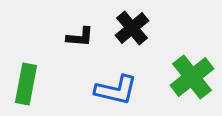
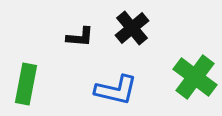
green cross: moved 3 px right; rotated 15 degrees counterclockwise
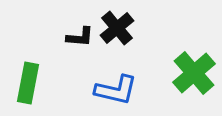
black cross: moved 15 px left
green cross: moved 1 px left, 4 px up; rotated 12 degrees clockwise
green rectangle: moved 2 px right, 1 px up
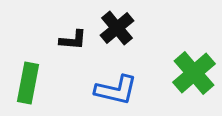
black L-shape: moved 7 px left, 3 px down
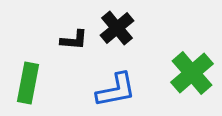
black L-shape: moved 1 px right
green cross: moved 2 px left
blue L-shape: rotated 24 degrees counterclockwise
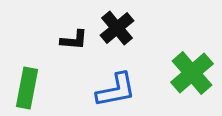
green rectangle: moved 1 px left, 5 px down
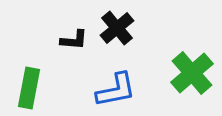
green rectangle: moved 2 px right
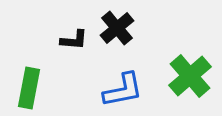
green cross: moved 2 px left, 3 px down
blue L-shape: moved 7 px right
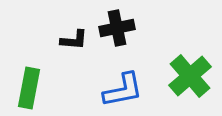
black cross: rotated 28 degrees clockwise
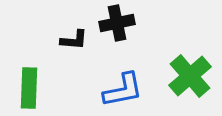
black cross: moved 5 px up
green rectangle: rotated 9 degrees counterclockwise
